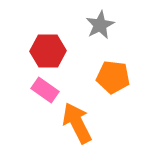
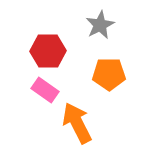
orange pentagon: moved 4 px left, 3 px up; rotated 8 degrees counterclockwise
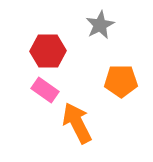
orange pentagon: moved 12 px right, 7 px down
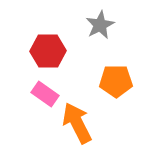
orange pentagon: moved 5 px left
pink rectangle: moved 4 px down
